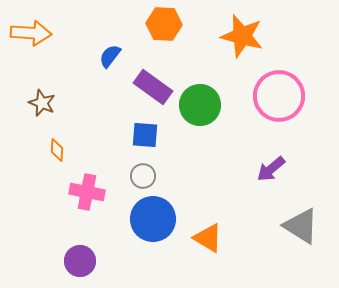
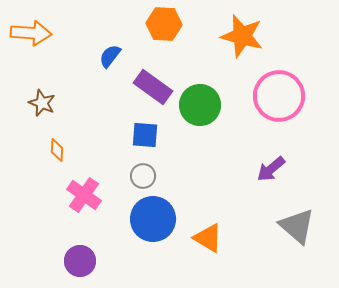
pink cross: moved 3 px left, 3 px down; rotated 24 degrees clockwise
gray triangle: moved 4 px left; rotated 9 degrees clockwise
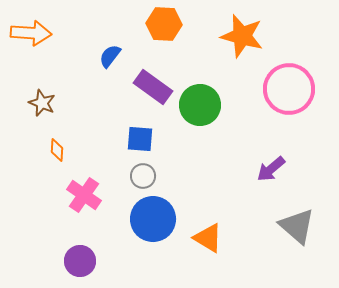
pink circle: moved 10 px right, 7 px up
blue square: moved 5 px left, 4 px down
